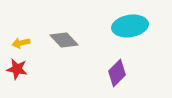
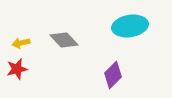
red star: rotated 25 degrees counterclockwise
purple diamond: moved 4 px left, 2 px down
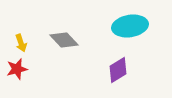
yellow arrow: rotated 96 degrees counterclockwise
purple diamond: moved 5 px right, 5 px up; rotated 12 degrees clockwise
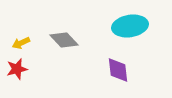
yellow arrow: rotated 84 degrees clockwise
purple diamond: rotated 64 degrees counterclockwise
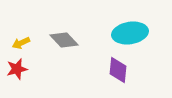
cyan ellipse: moved 7 px down
purple diamond: rotated 12 degrees clockwise
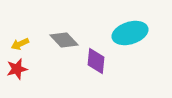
cyan ellipse: rotated 8 degrees counterclockwise
yellow arrow: moved 1 px left, 1 px down
purple diamond: moved 22 px left, 9 px up
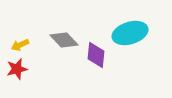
yellow arrow: moved 1 px down
purple diamond: moved 6 px up
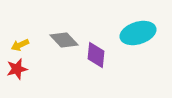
cyan ellipse: moved 8 px right
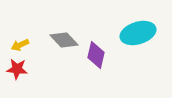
purple diamond: rotated 8 degrees clockwise
red star: rotated 20 degrees clockwise
